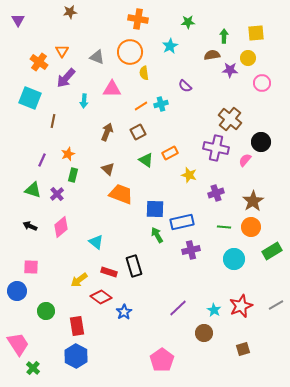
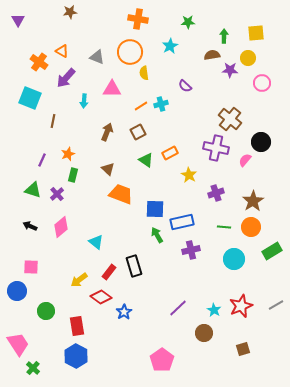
orange triangle at (62, 51): rotated 32 degrees counterclockwise
yellow star at (189, 175): rotated 14 degrees clockwise
red rectangle at (109, 272): rotated 70 degrees counterclockwise
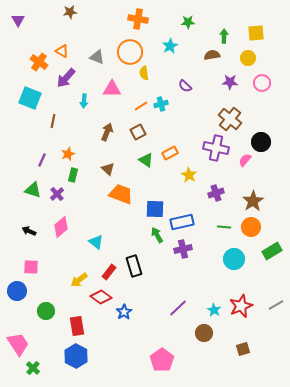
purple star at (230, 70): moved 12 px down
black arrow at (30, 226): moved 1 px left, 5 px down
purple cross at (191, 250): moved 8 px left, 1 px up
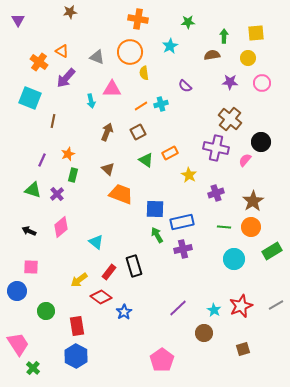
cyan arrow at (84, 101): moved 7 px right; rotated 16 degrees counterclockwise
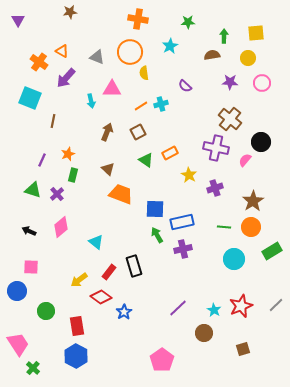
purple cross at (216, 193): moved 1 px left, 5 px up
gray line at (276, 305): rotated 14 degrees counterclockwise
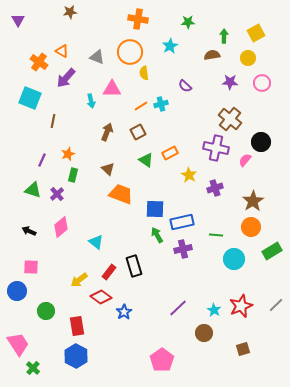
yellow square at (256, 33): rotated 24 degrees counterclockwise
green line at (224, 227): moved 8 px left, 8 px down
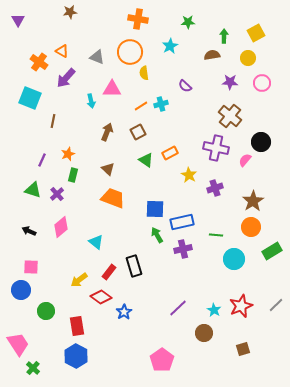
brown cross at (230, 119): moved 3 px up
orange trapezoid at (121, 194): moved 8 px left, 4 px down
blue circle at (17, 291): moved 4 px right, 1 px up
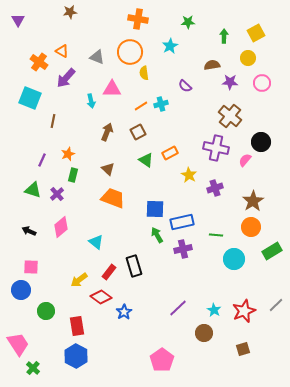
brown semicircle at (212, 55): moved 10 px down
red star at (241, 306): moved 3 px right, 5 px down
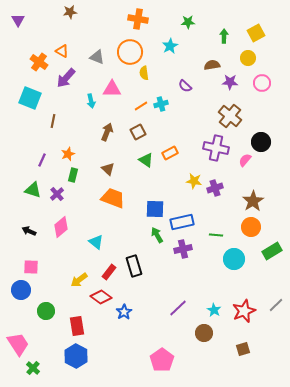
yellow star at (189, 175): moved 5 px right, 6 px down; rotated 21 degrees counterclockwise
